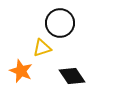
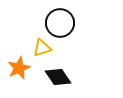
orange star: moved 2 px left, 3 px up; rotated 25 degrees clockwise
black diamond: moved 14 px left, 1 px down
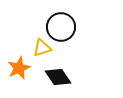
black circle: moved 1 px right, 4 px down
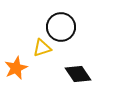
orange star: moved 3 px left
black diamond: moved 20 px right, 3 px up
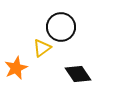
yellow triangle: rotated 18 degrees counterclockwise
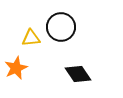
yellow triangle: moved 11 px left, 10 px up; rotated 30 degrees clockwise
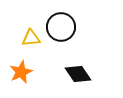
orange star: moved 5 px right, 4 px down
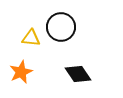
yellow triangle: rotated 12 degrees clockwise
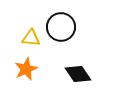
orange star: moved 5 px right, 3 px up
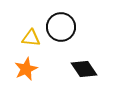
black diamond: moved 6 px right, 5 px up
